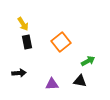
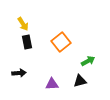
black triangle: rotated 24 degrees counterclockwise
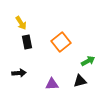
yellow arrow: moved 2 px left, 1 px up
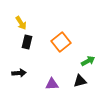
black rectangle: rotated 24 degrees clockwise
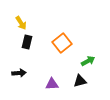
orange square: moved 1 px right, 1 px down
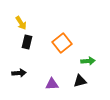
green arrow: rotated 24 degrees clockwise
